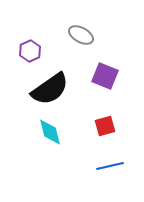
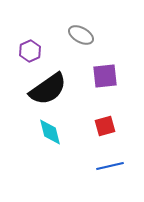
purple square: rotated 28 degrees counterclockwise
black semicircle: moved 2 px left
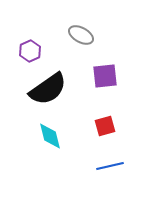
cyan diamond: moved 4 px down
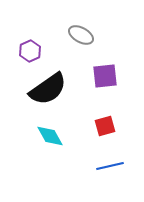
cyan diamond: rotated 16 degrees counterclockwise
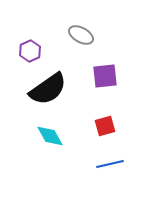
blue line: moved 2 px up
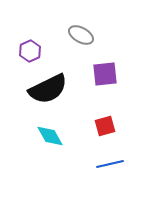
purple square: moved 2 px up
black semicircle: rotated 9 degrees clockwise
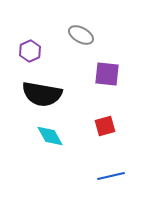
purple square: moved 2 px right; rotated 12 degrees clockwise
black semicircle: moved 6 px left, 5 px down; rotated 36 degrees clockwise
blue line: moved 1 px right, 12 px down
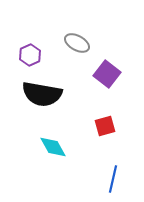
gray ellipse: moved 4 px left, 8 px down
purple hexagon: moved 4 px down
purple square: rotated 32 degrees clockwise
cyan diamond: moved 3 px right, 11 px down
blue line: moved 2 px right, 3 px down; rotated 64 degrees counterclockwise
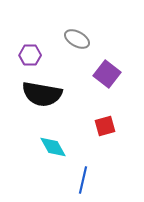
gray ellipse: moved 4 px up
purple hexagon: rotated 25 degrees clockwise
blue line: moved 30 px left, 1 px down
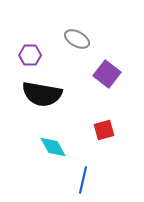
red square: moved 1 px left, 4 px down
